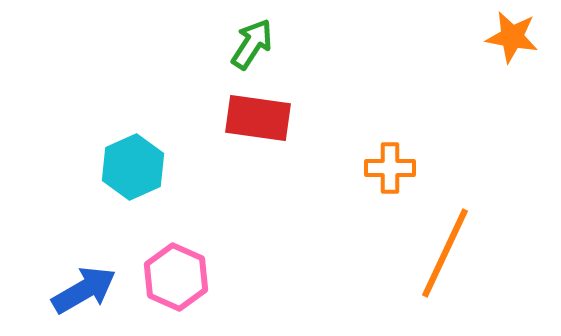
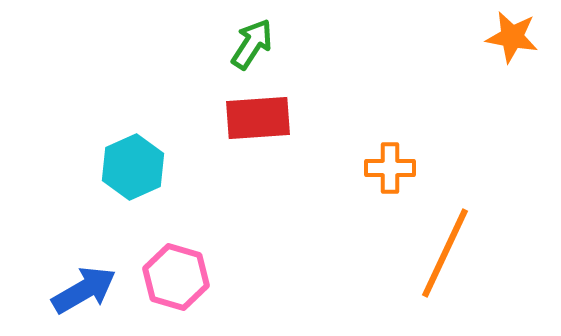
red rectangle: rotated 12 degrees counterclockwise
pink hexagon: rotated 8 degrees counterclockwise
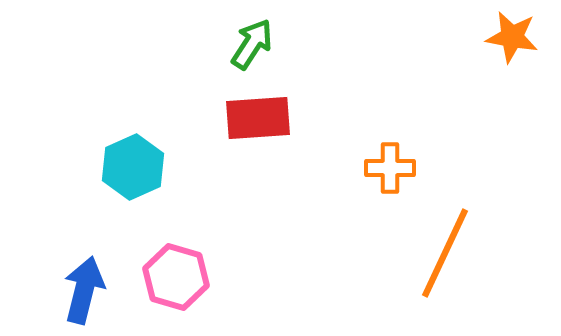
blue arrow: rotated 46 degrees counterclockwise
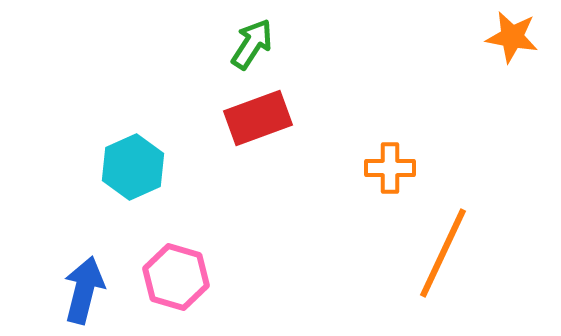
red rectangle: rotated 16 degrees counterclockwise
orange line: moved 2 px left
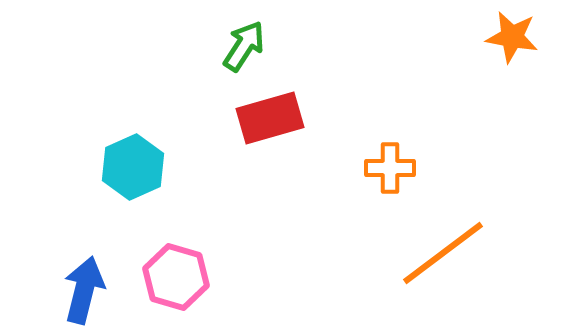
green arrow: moved 8 px left, 2 px down
red rectangle: moved 12 px right; rotated 4 degrees clockwise
orange line: rotated 28 degrees clockwise
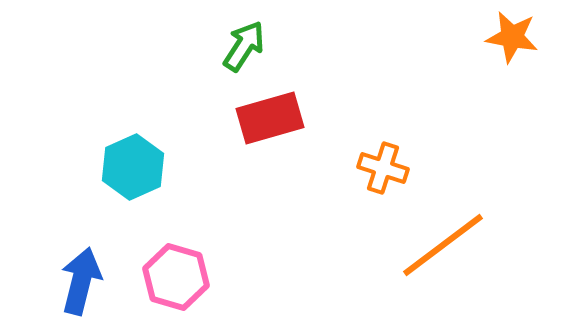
orange cross: moved 7 px left; rotated 18 degrees clockwise
orange line: moved 8 px up
blue arrow: moved 3 px left, 9 px up
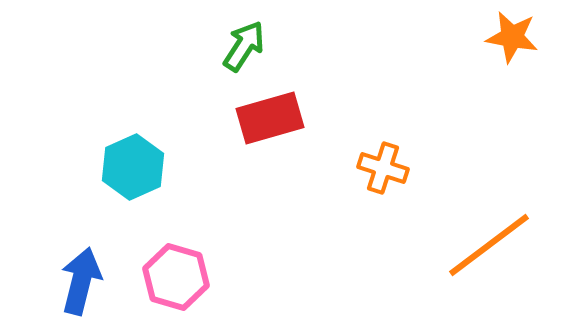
orange line: moved 46 px right
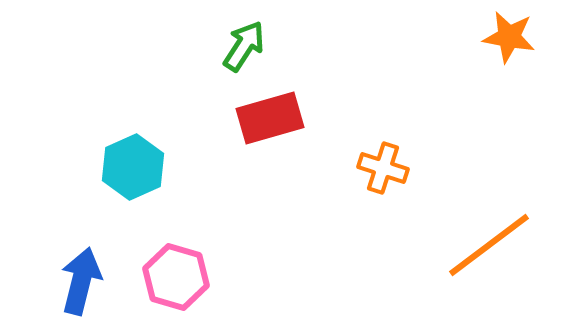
orange star: moved 3 px left
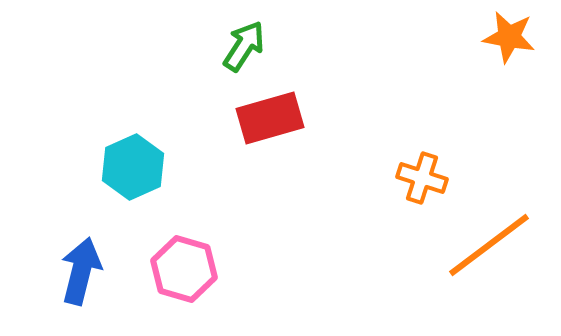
orange cross: moved 39 px right, 10 px down
pink hexagon: moved 8 px right, 8 px up
blue arrow: moved 10 px up
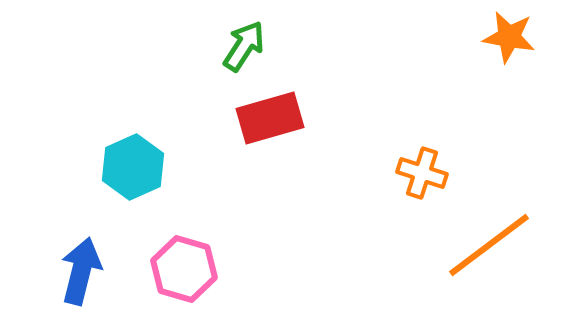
orange cross: moved 5 px up
